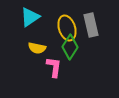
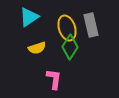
cyan triangle: moved 1 px left
yellow semicircle: rotated 30 degrees counterclockwise
pink L-shape: moved 12 px down
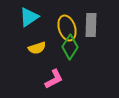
gray rectangle: rotated 15 degrees clockwise
pink L-shape: rotated 55 degrees clockwise
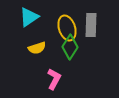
pink L-shape: rotated 35 degrees counterclockwise
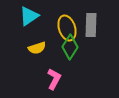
cyan triangle: moved 1 px up
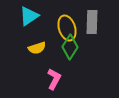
gray rectangle: moved 1 px right, 3 px up
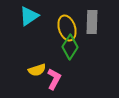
yellow semicircle: moved 22 px down
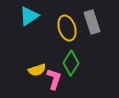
gray rectangle: rotated 20 degrees counterclockwise
green diamond: moved 1 px right, 16 px down
pink L-shape: rotated 10 degrees counterclockwise
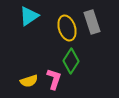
green diamond: moved 2 px up
yellow semicircle: moved 8 px left, 11 px down
